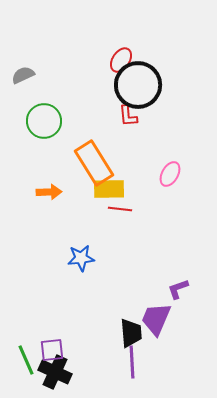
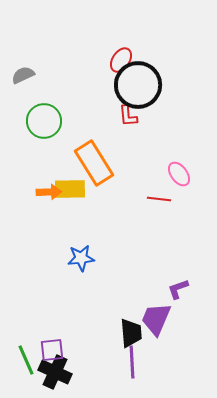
pink ellipse: moved 9 px right; rotated 65 degrees counterclockwise
yellow rectangle: moved 39 px left
red line: moved 39 px right, 10 px up
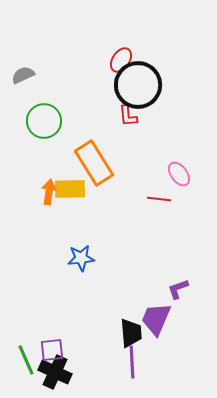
orange arrow: rotated 80 degrees counterclockwise
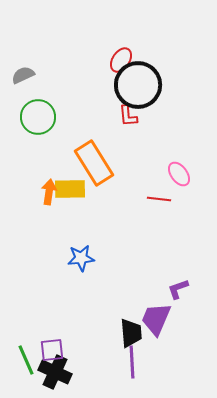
green circle: moved 6 px left, 4 px up
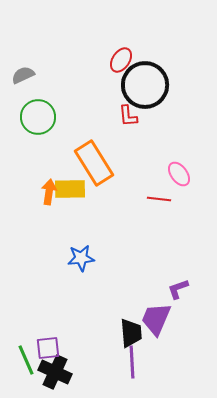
black circle: moved 7 px right
purple square: moved 4 px left, 2 px up
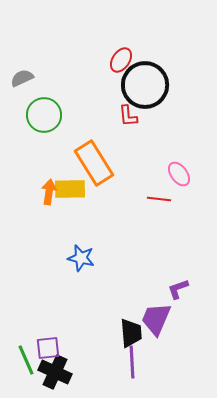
gray semicircle: moved 1 px left, 3 px down
green circle: moved 6 px right, 2 px up
blue star: rotated 20 degrees clockwise
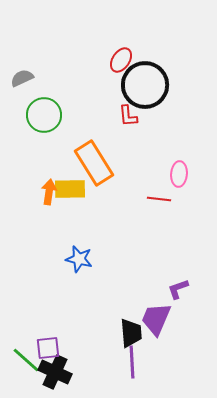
pink ellipse: rotated 40 degrees clockwise
blue star: moved 2 px left, 1 px down
green line: rotated 24 degrees counterclockwise
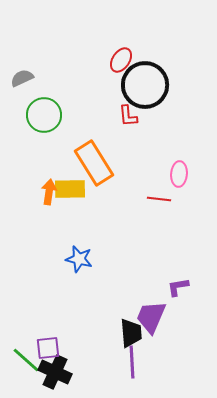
purple L-shape: moved 2 px up; rotated 10 degrees clockwise
purple trapezoid: moved 5 px left, 2 px up
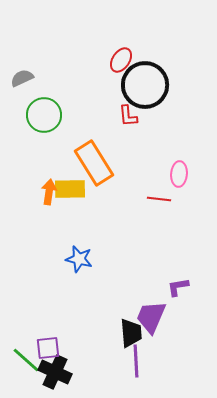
purple line: moved 4 px right, 1 px up
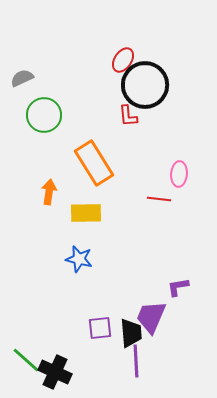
red ellipse: moved 2 px right
yellow rectangle: moved 16 px right, 24 px down
purple square: moved 52 px right, 20 px up
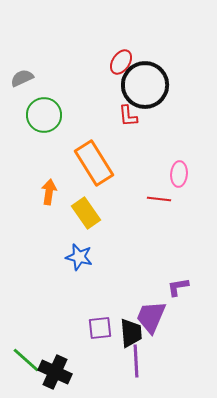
red ellipse: moved 2 px left, 2 px down
yellow rectangle: rotated 56 degrees clockwise
blue star: moved 2 px up
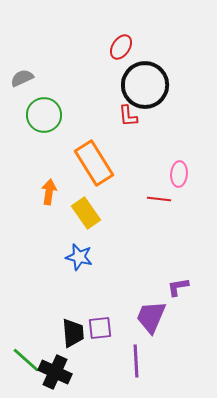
red ellipse: moved 15 px up
black trapezoid: moved 58 px left
